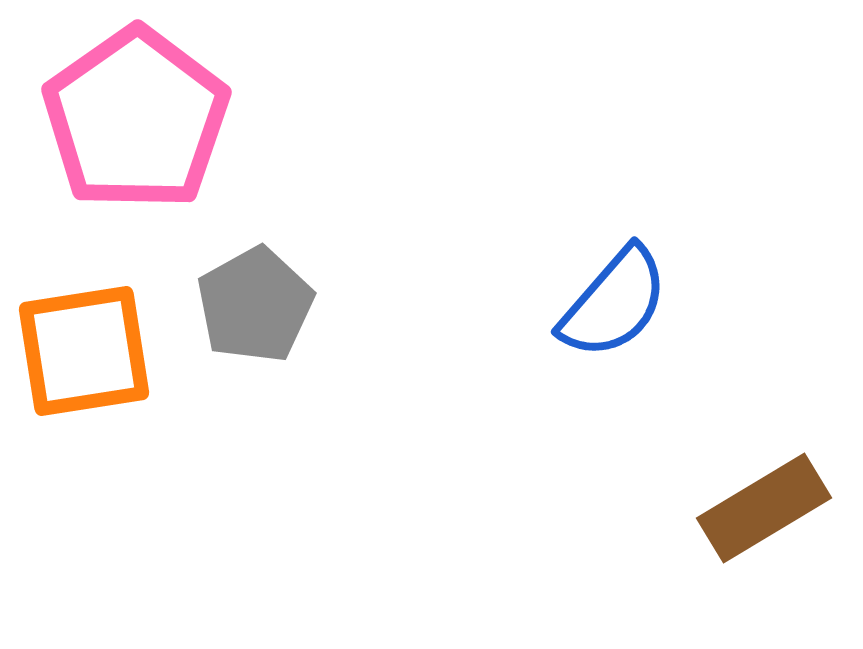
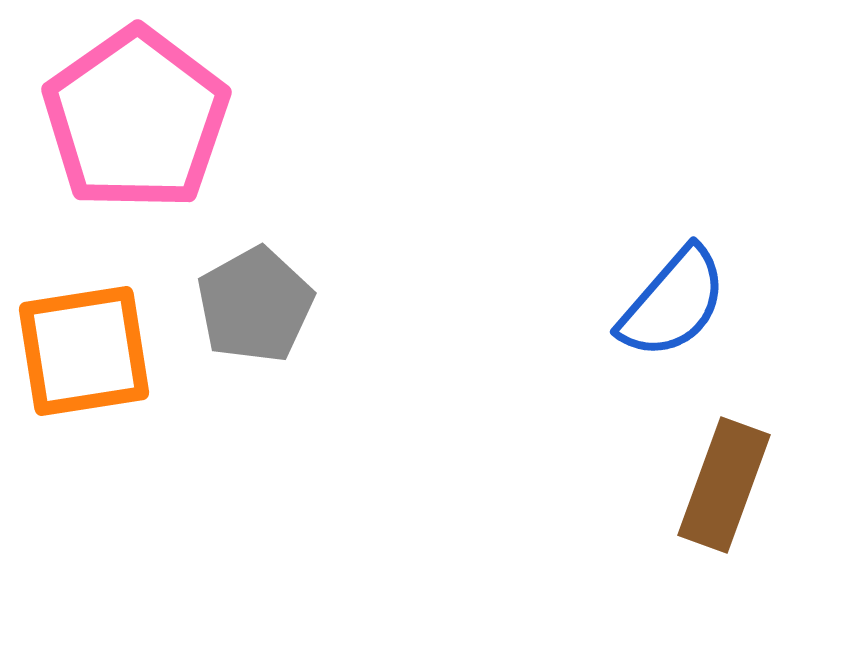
blue semicircle: moved 59 px right
brown rectangle: moved 40 px left, 23 px up; rotated 39 degrees counterclockwise
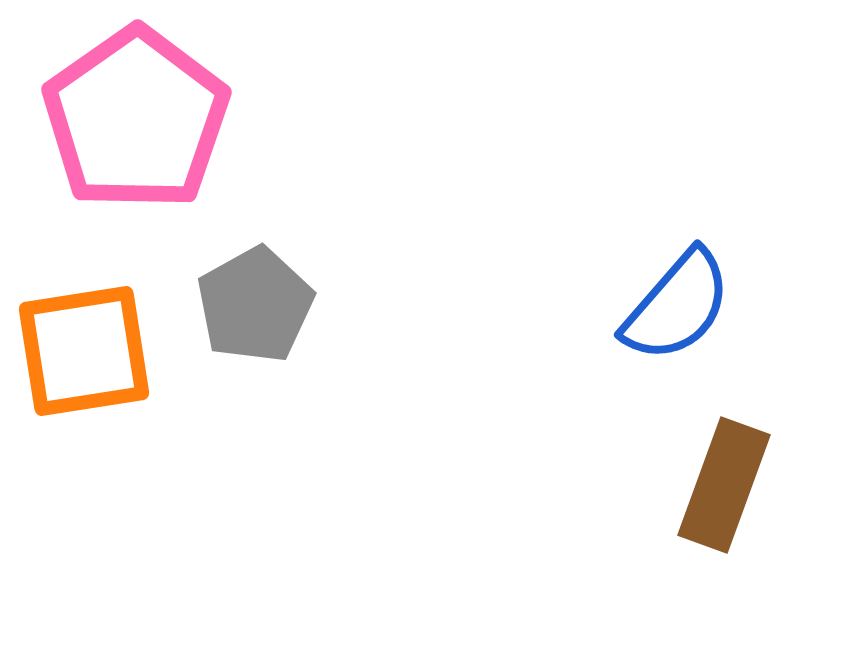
blue semicircle: moved 4 px right, 3 px down
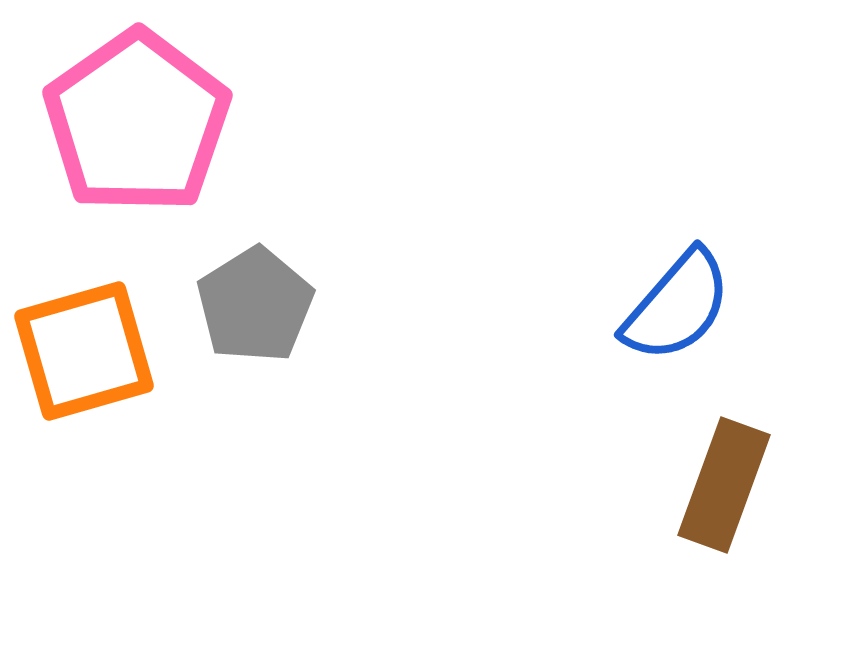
pink pentagon: moved 1 px right, 3 px down
gray pentagon: rotated 3 degrees counterclockwise
orange square: rotated 7 degrees counterclockwise
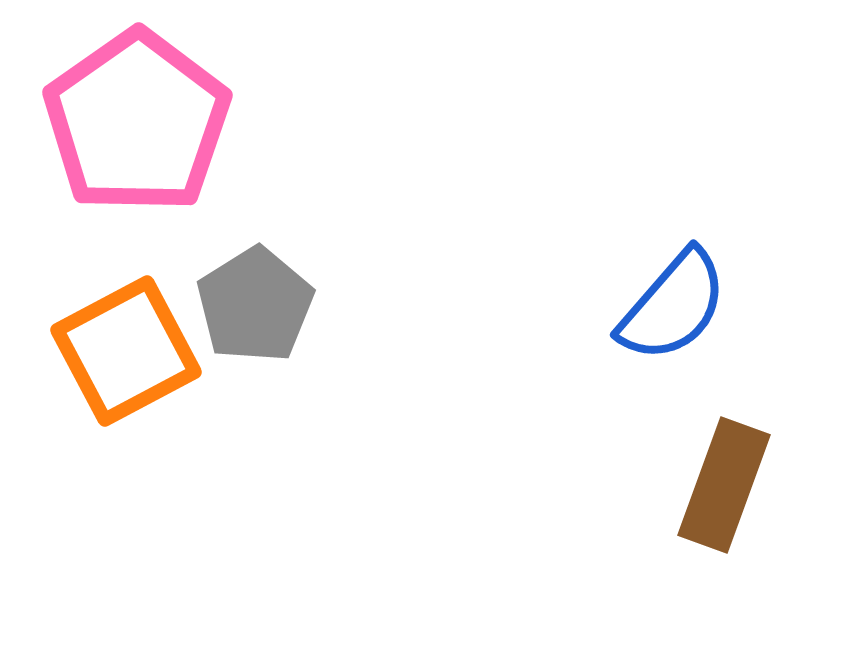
blue semicircle: moved 4 px left
orange square: moved 42 px right; rotated 12 degrees counterclockwise
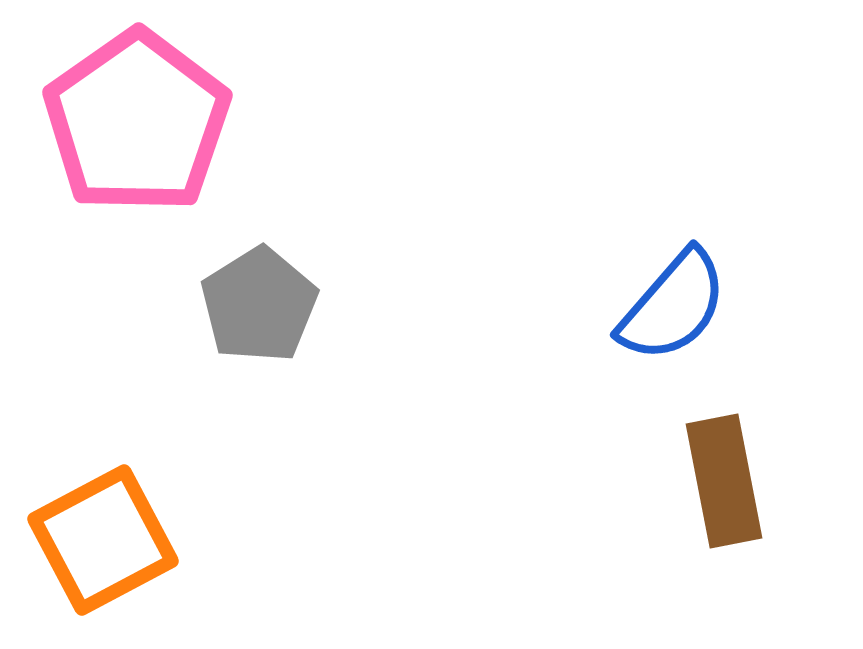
gray pentagon: moved 4 px right
orange square: moved 23 px left, 189 px down
brown rectangle: moved 4 px up; rotated 31 degrees counterclockwise
